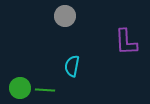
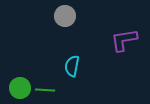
purple L-shape: moved 2 px left, 2 px up; rotated 84 degrees clockwise
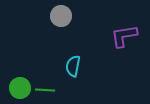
gray circle: moved 4 px left
purple L-shape: moved 4 px up
cyan semicircle: moved 1 px right
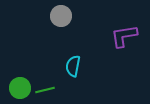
green line: rotated 18 degrees counterclockwise
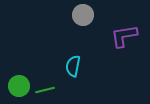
gray circle: moved 22 px right, 1 px up
green circle: moved 1 px left, 2 px up
